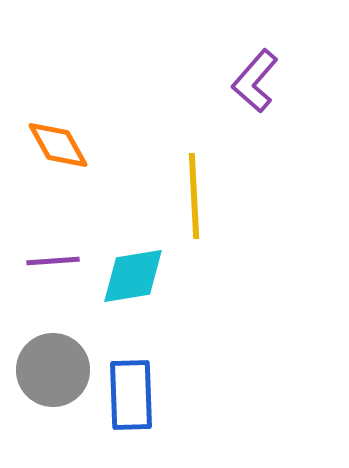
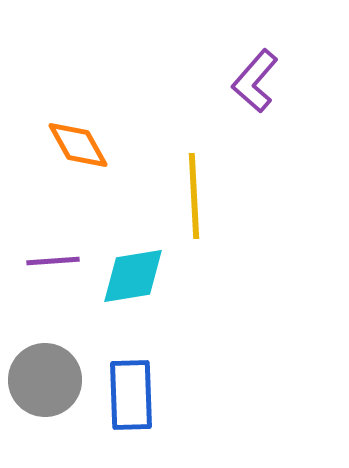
orange diamond: moved 20 px right
gray circle: moved 8 px left, 10 px down
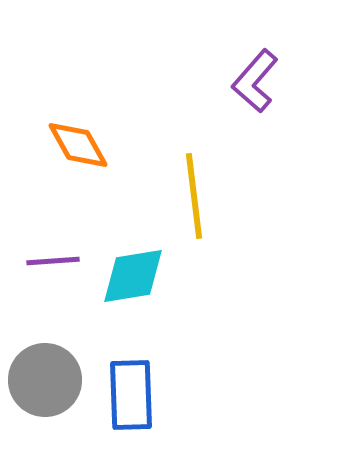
yellow line: rotated 4 degrees counterclockwise
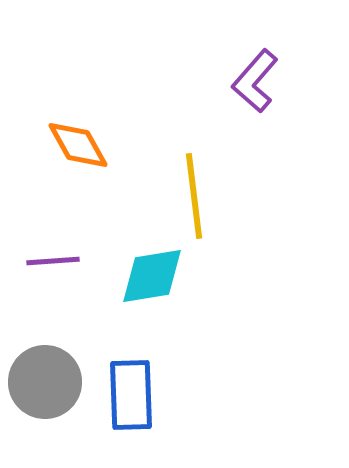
cyan diamond: moved 19 px right
gray circle: moved 2 px down
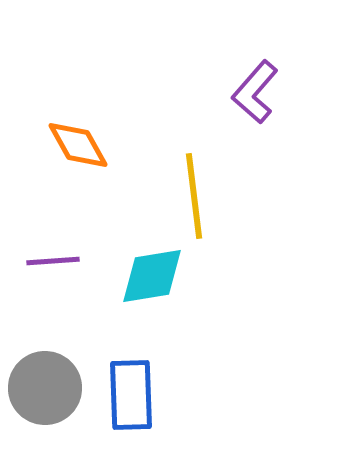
purple L-shape: moved 11 px down
gray circle: moved 6 px down
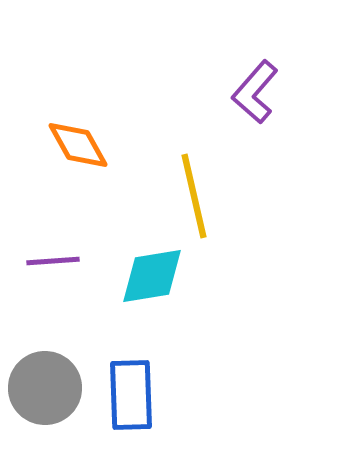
yellow line: rotated 6 degrees counterclockwise
